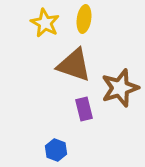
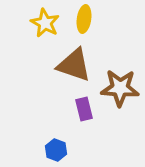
brown star: rotated 21 degrees clockwise
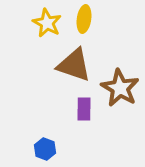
yellow star: moved 2 px right
brown star: rotated 27 degrees clockwise
purple rectangle: rotated 15 degrees clockwise
blue hexagon: moved 11 px left, 1 px up
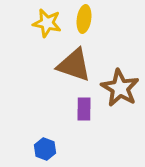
yellow star: rotated 16 degrees counterclockwise
